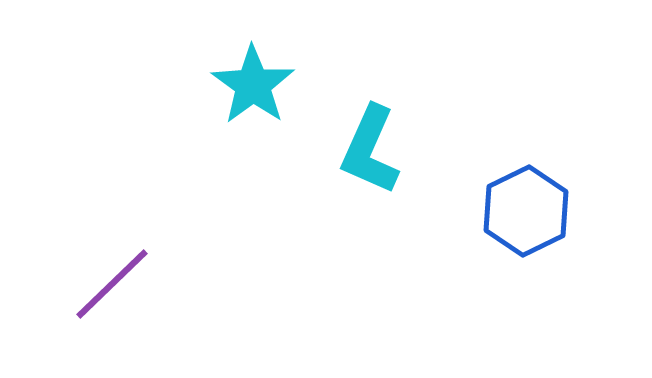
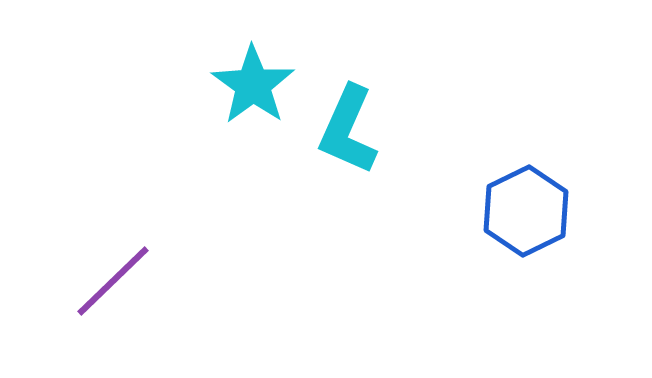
cyan L-shape: moved 22 px left, 20 px up
purple line: moved 1 px right, 3 px up
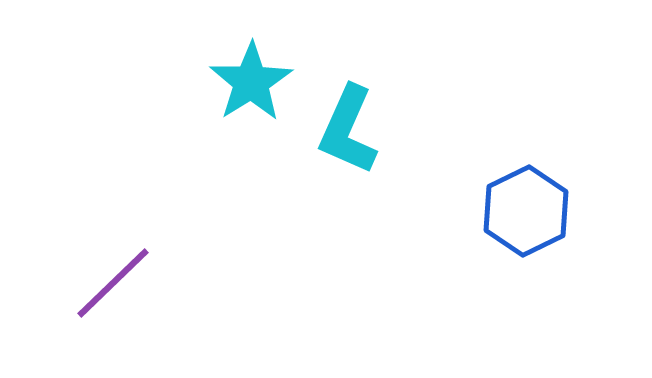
cyan star: moved 2 px left, 3 px up; rotated 4 degrees clockwise
purple line: moved 2 px down
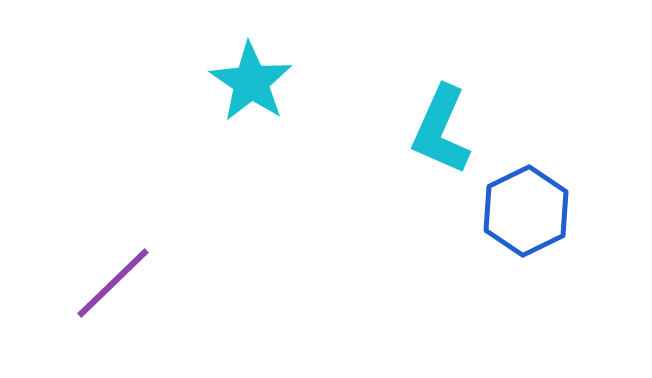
cyan star: rotated 6 degrees counterclockwise
cyan L-shape: moved 93 px right
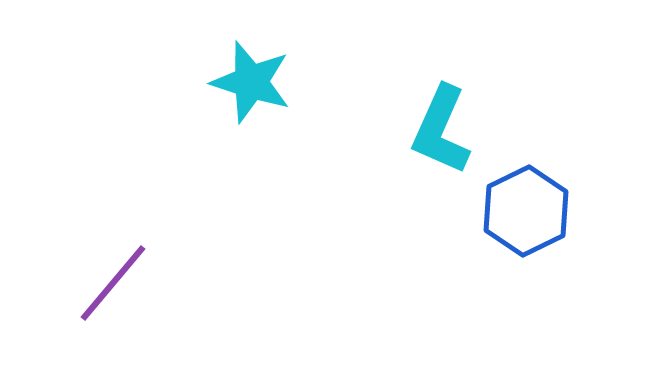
cyan star: rotated 16 degrees counterclockwise
purple line: rotated 6 degrees counterclockwise
